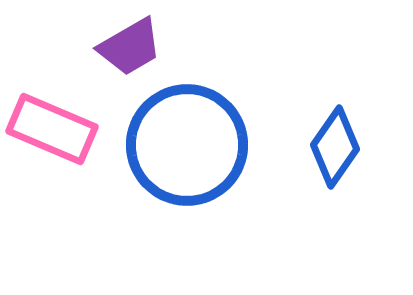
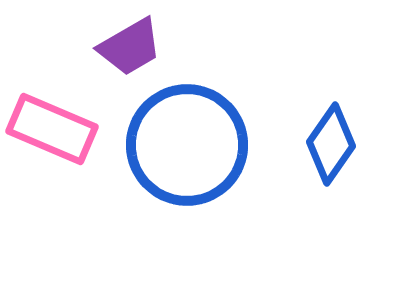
blue diamond: moved 4 px left, 3 px up
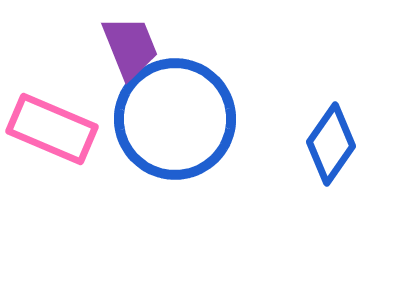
purple trapezoid: rotated 82 degrees counterclockwise
blue circle: moved 12 px left, 26 px up
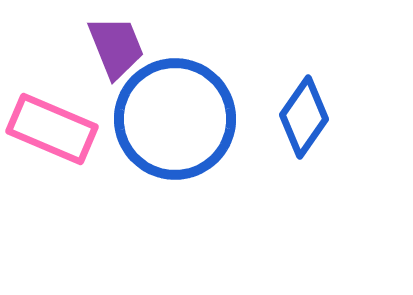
purple trapezoid: moved 14 px left
blue diamond: moved 27 px left, 27 px up
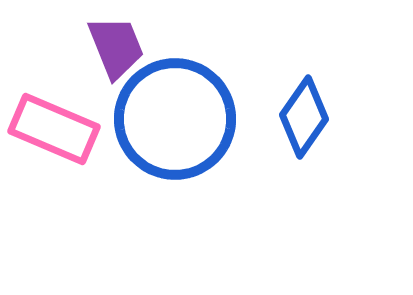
pink rectangle: moved 2 px right
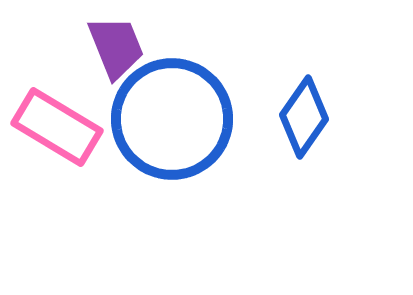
blue circle: moved 3 px left
pink rectangle: moved 3 px right, 2 px up; rotated 8 degrees clockwise
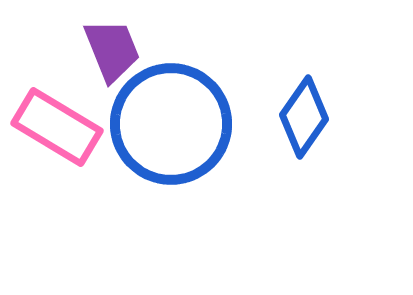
purple trapezoid: moved 4 px left, 3 px down
blue circle: moved 1 px left, 5 px down
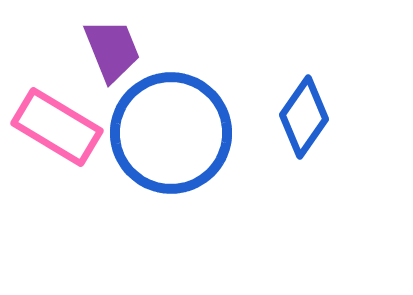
blue circle: moved 9 px down
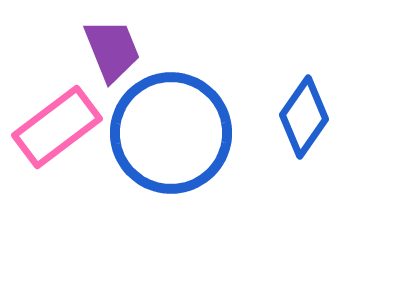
pink rectangle: rotated 68 degrees counterclockwise
